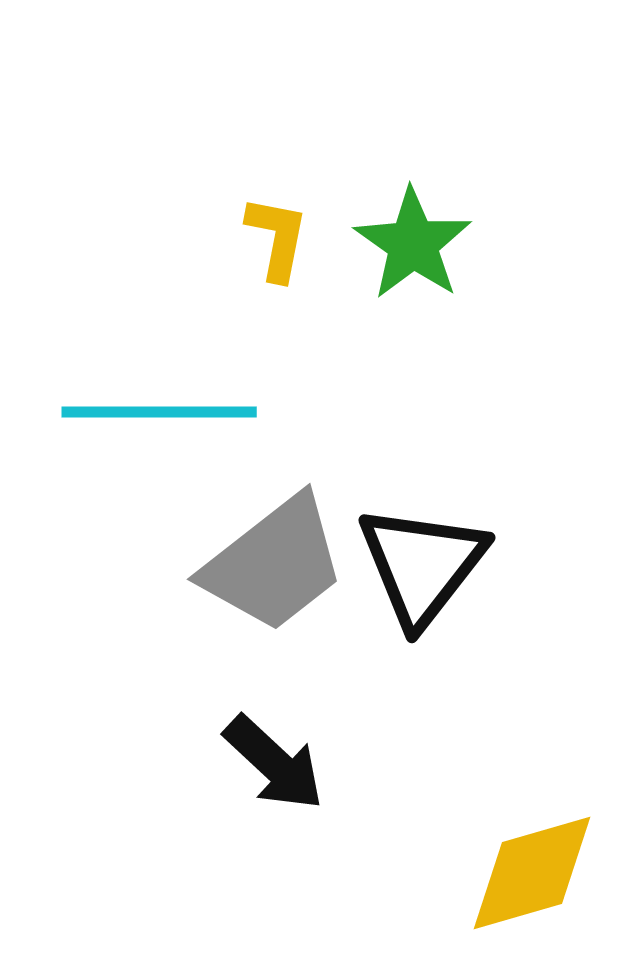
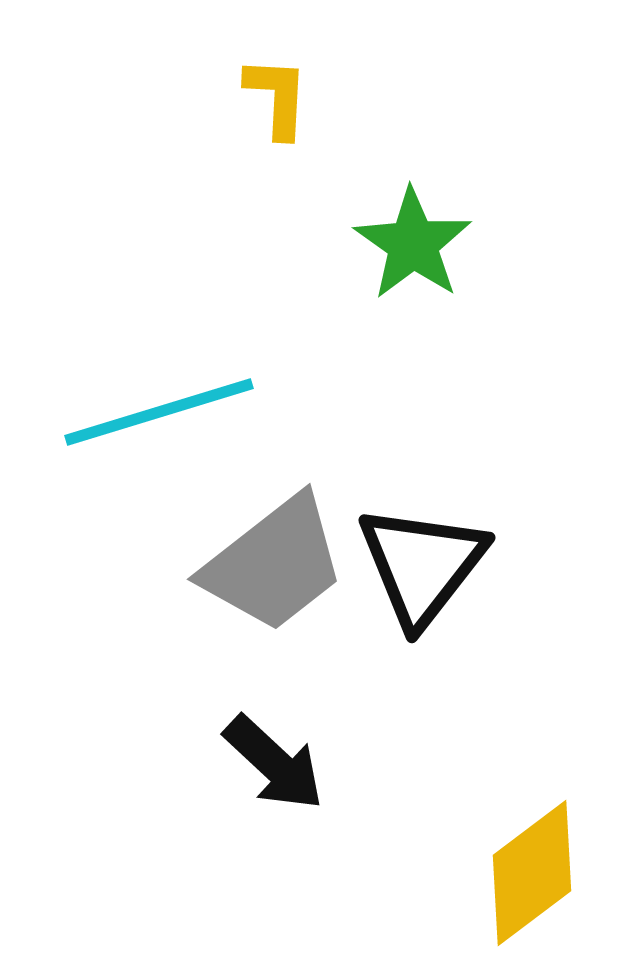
yellow L-shape: moved 141 px up; rotated 8 degrees counterclockwise
cyan line: rotated 17 degrees counterclockwise
yellow diamond: rotated 21 degrees counterclockwise
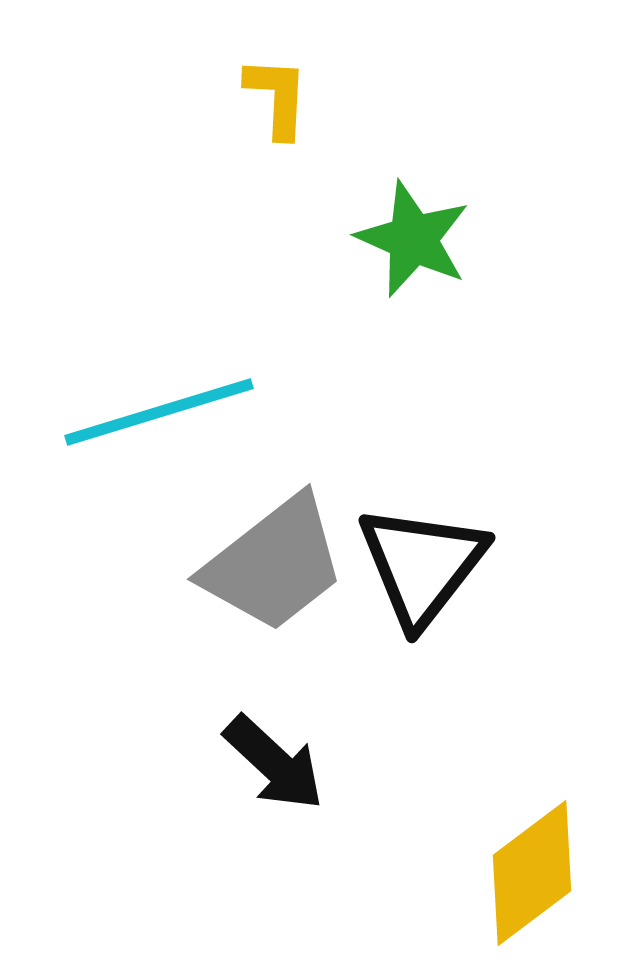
green star: moved 5 px up; rotated 11 degrees counterclockwise
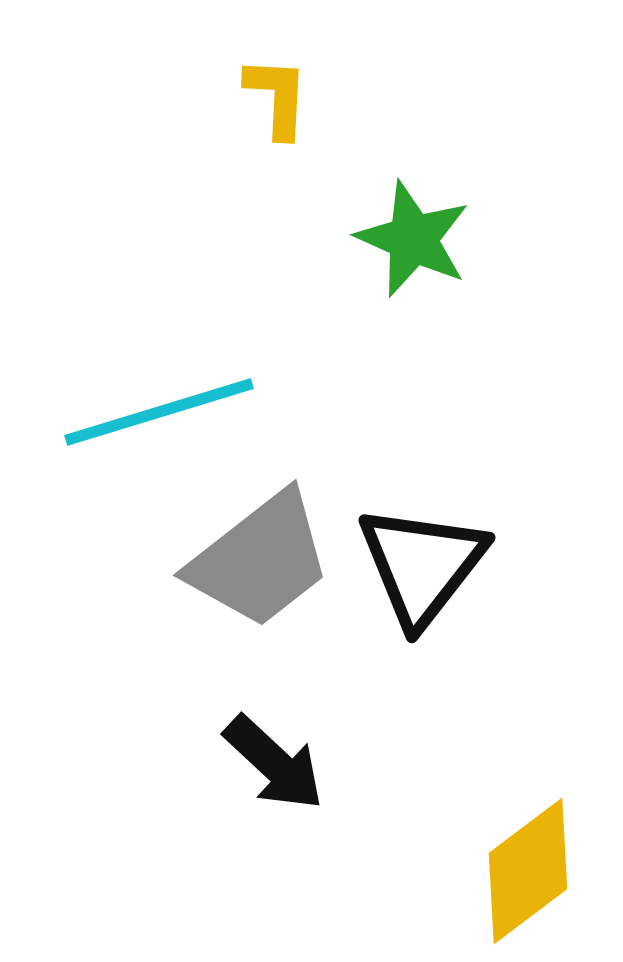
gray trapezoid: moved 14 px left, 4 px up
yellow diamond: moved 4 px left, 2 px up
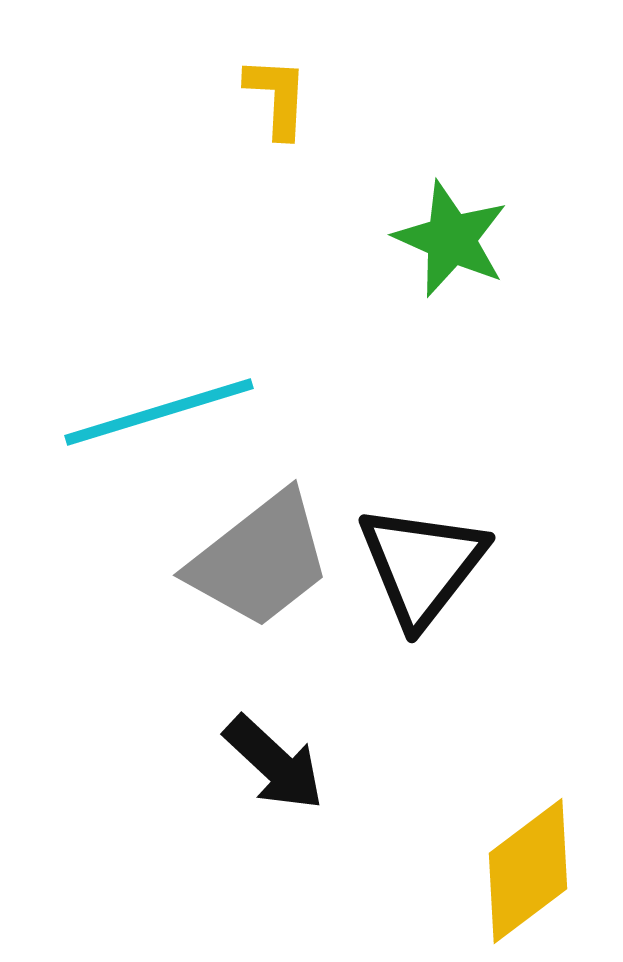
green star: moved 38 px right
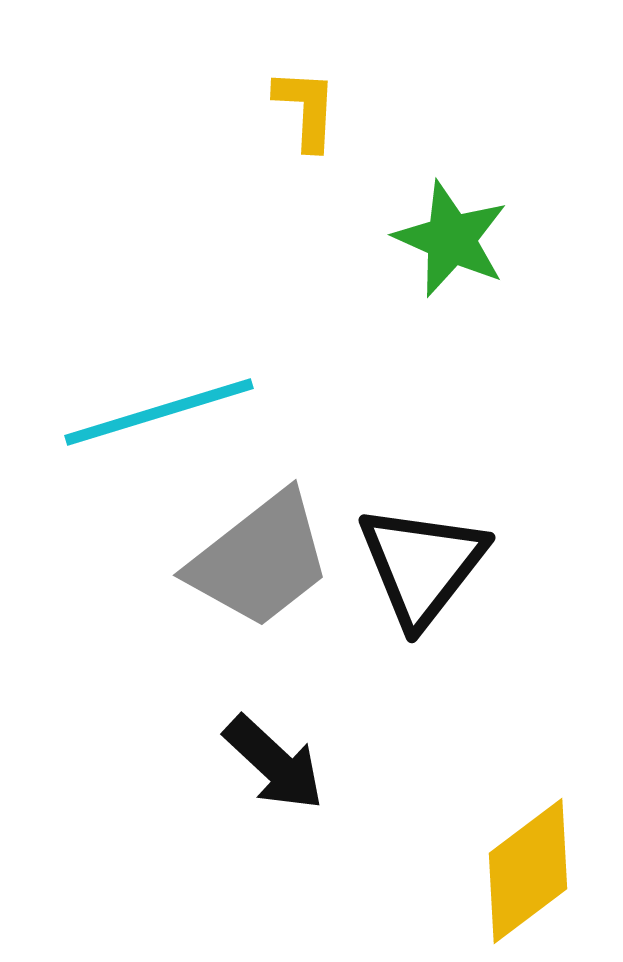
yellow L-shape: moved 29 px right, 12 px down
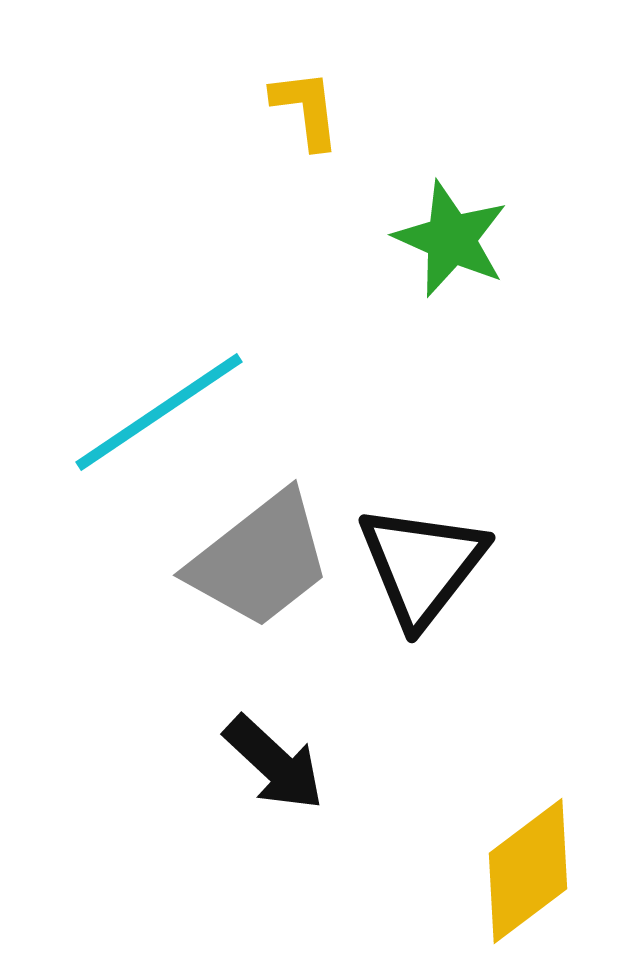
yellow L-shape: rotated 10 degrees counterclockwise
cyan line: rotated 17 degrees counterclockwise
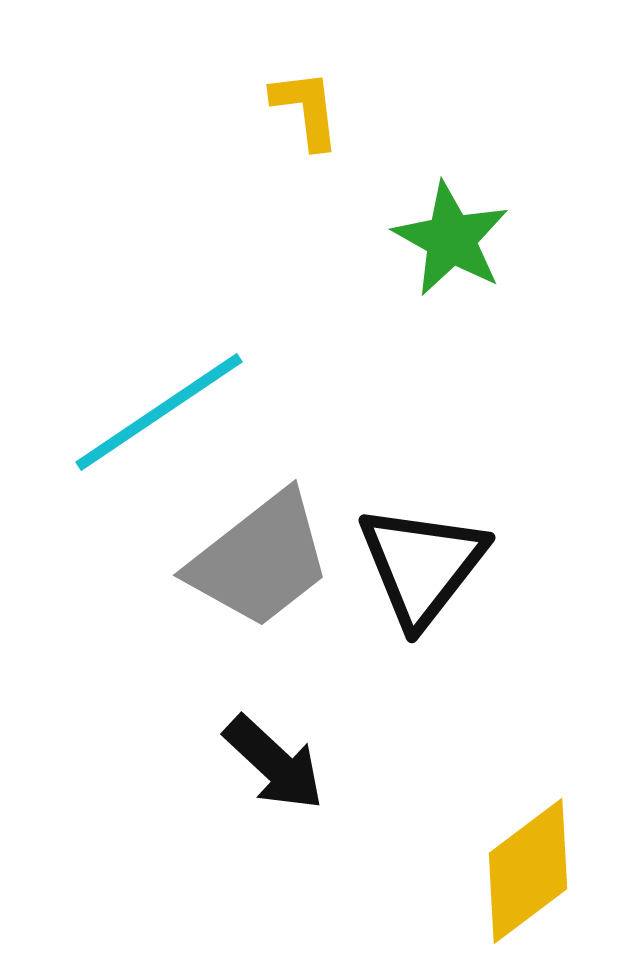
green star: rotated 5 degrees clockwise
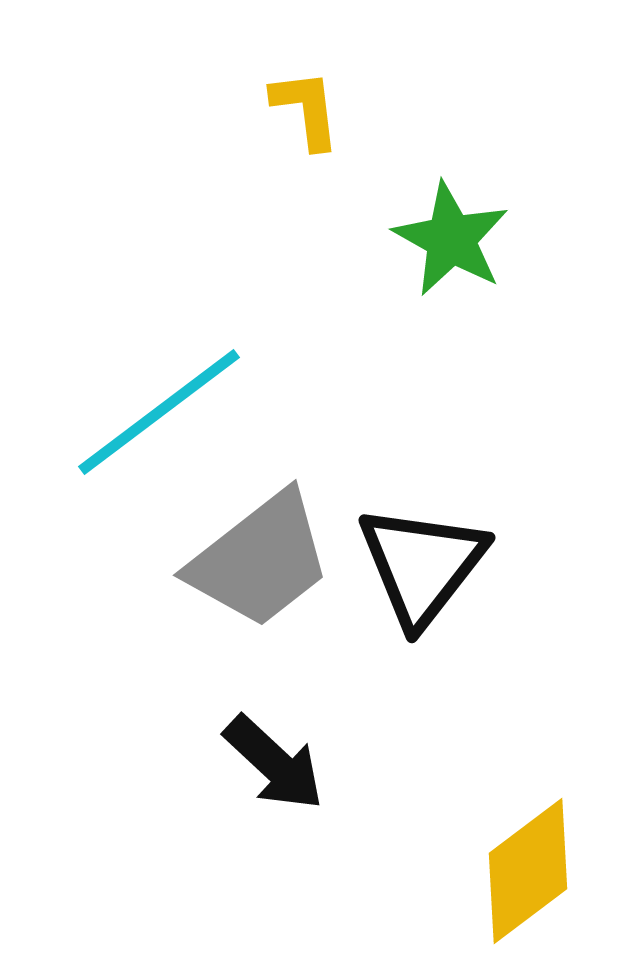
cyan line: rotated 3 degrees counterclockwise
